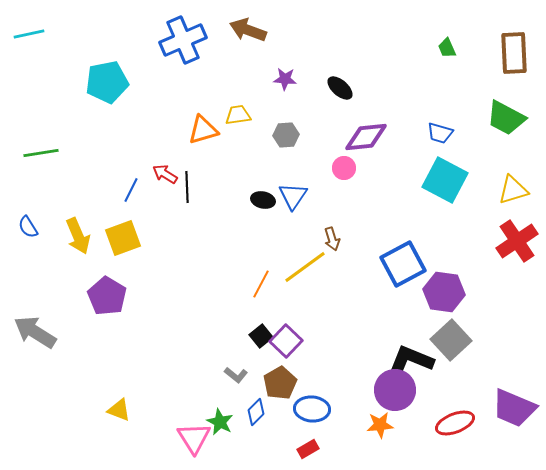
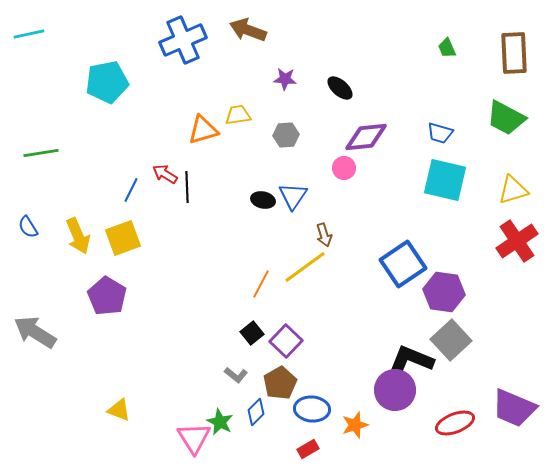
cyan square at (445, 180): rotated 15 degrees counterclockwise
brown arrow at (332, 239): moved 8 px left, 4 px up
blue square at (403, 264): rotated 6 degrees counterclockwise
black square at (261, 336): moved 9 px left, 3 px up
orange star at (380, 425): moved 25 px left; rotated 12 degrees counterclockwise
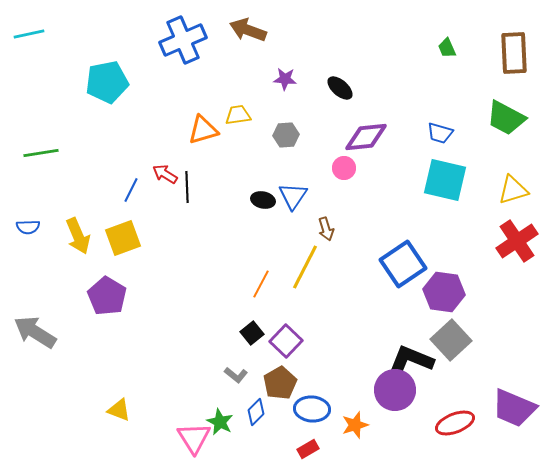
blue semicircle at (28, 227): rotated 60 degrees counterclockwise
brown arrow at (324, 235): moved 2 px right, 6 px up
yellow line at (305, 267): rotated 27 degrees counterclockwise
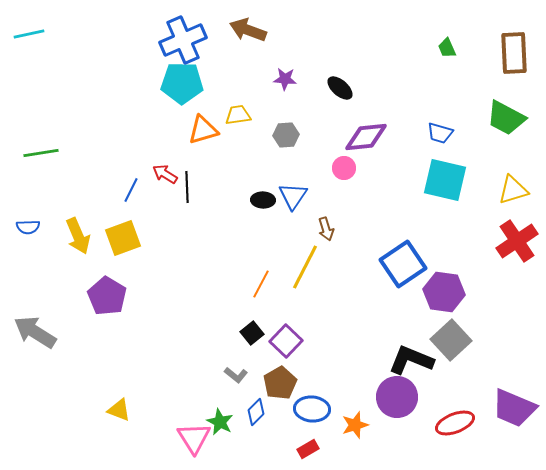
cyan pentagon at (107, 82): moved 75 px right, 1 px down; rotated 12 degrees clockwise
black ellipse at (263, 200): rotated 10 degrees counterclockwise
purple circle at (395, 390): moved 2 px right, 7 px down
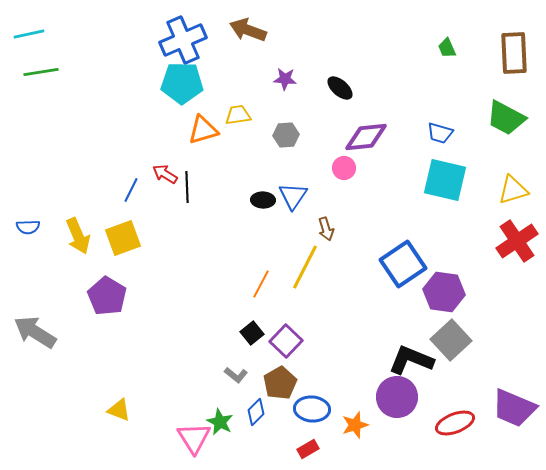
green line at (41, 153): moved 81 px up
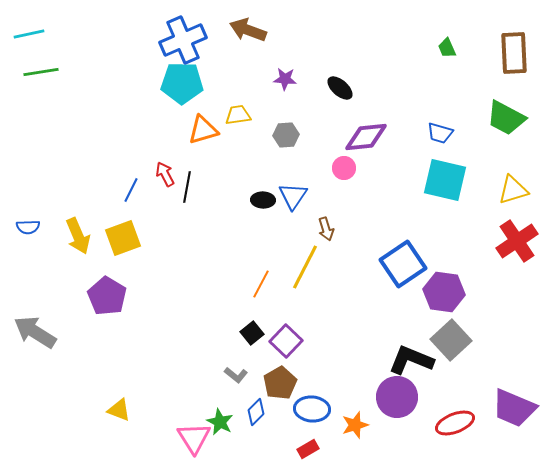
red arrow at (165, 174): rotated 30 degrees clockwise
black line at (187, 187): rotated 12 degrees clockwise
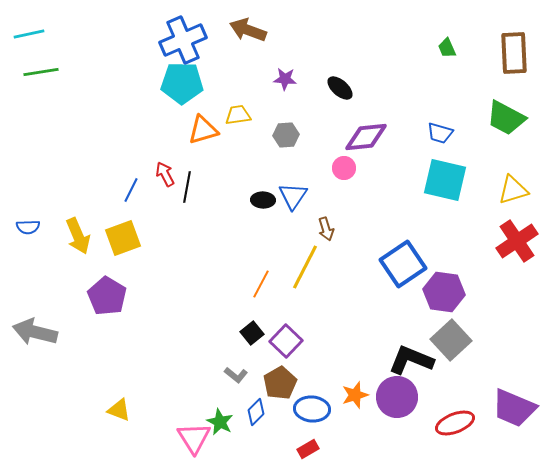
gray arrow at (35, 332): rotated 18 degrees counterclockwise
orange star at (355, 425): moved 30 px up
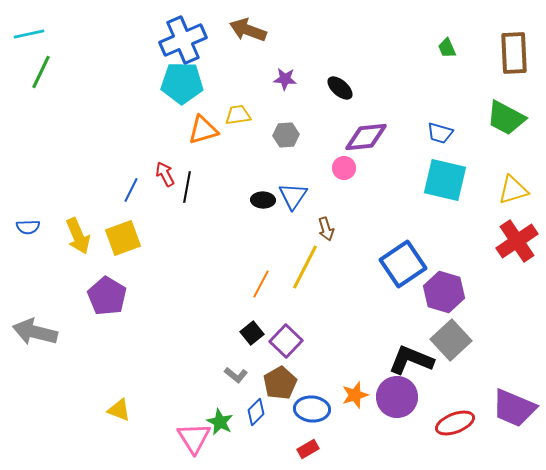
green line at (41, 72): rotated 56 degrees counterclockwise
purple hexagon at (444, 292): rotated 9 degrees clockwise
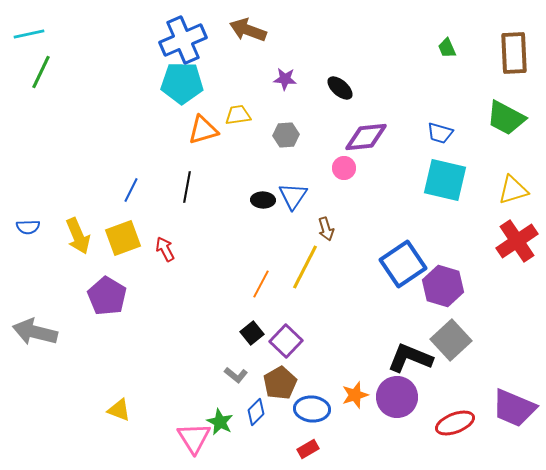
red arrow at (165, 174): moved 75 px down
purple hexagon at (444, 292): moved 1 px left, 6 px up
black L-shape at (411, 360): moved 1 px left, 2 px up
